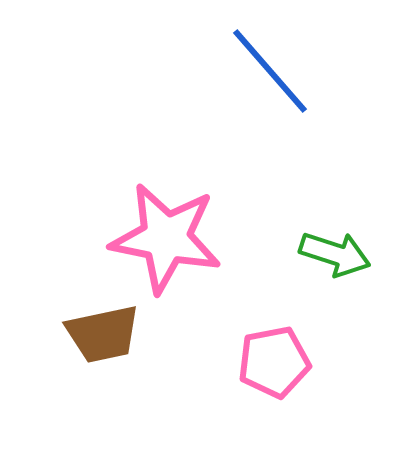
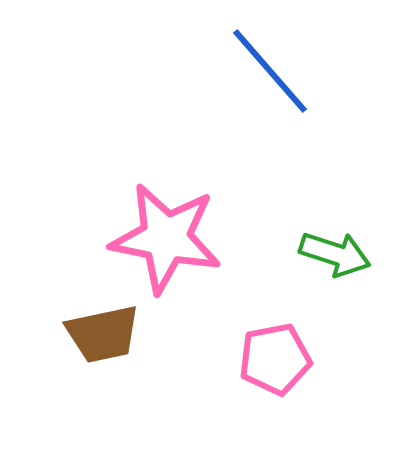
pink pentagon: moved 1 px right, 3 px up
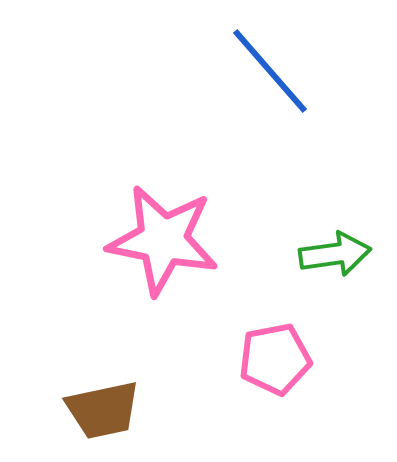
pink star: moved 3 px left, 2 px down
green arrow: rotated 26 degrees counterclockwise
brown trapezoid: moved 76 px down
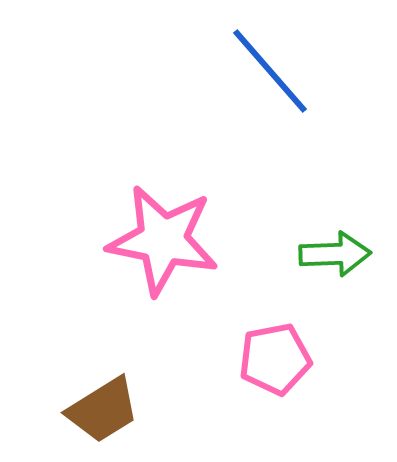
green arrow: rotated 6 degrees clockwise
brown trapezoid: rotated 20 degrees counterclockwise
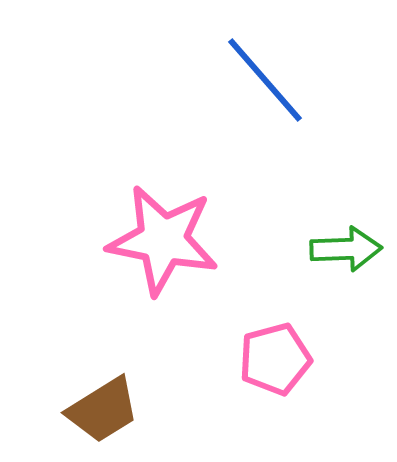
blue line: moved 5 px left, 9 px down
green arrow: moved 11 px right, 5 px up
pink pentagon: rotated 4 degrees counterclockwise
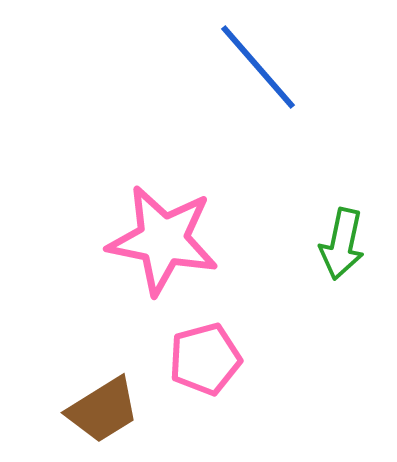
blue line: moved 7 px left, 13 px up
green arrow: moved 4 px left, 5 px up; rotated 104 degrees clockwise
pink pentagon: moved 70 px left
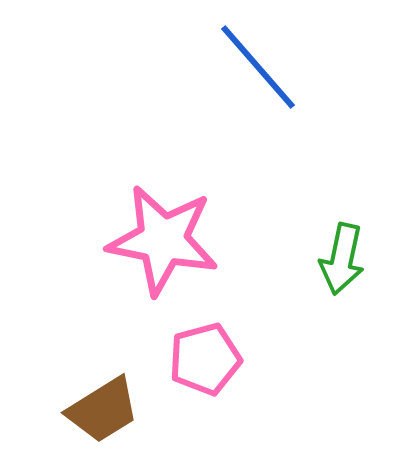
green arrow: moved 15 px down
